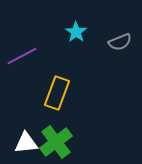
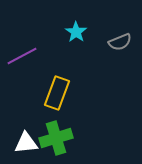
green cross: moved 4 px up; rotated 20 degrees clockwise
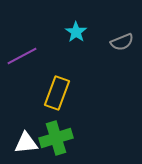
gray semicircle: moved 2 px right
